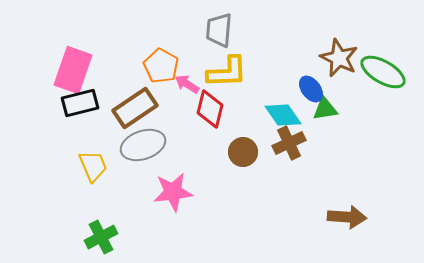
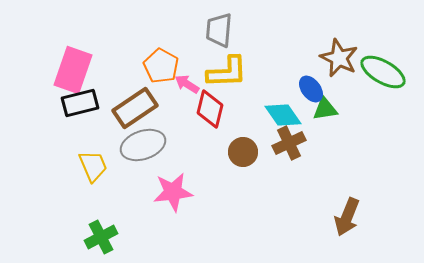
brown arrow: rotated 108 degrees clockwise
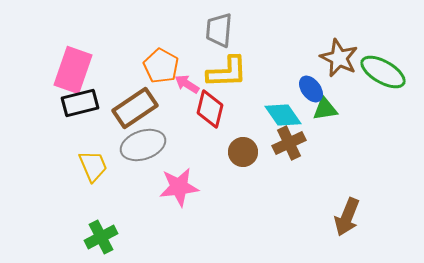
pink star: moved 6 px right, 5 px up
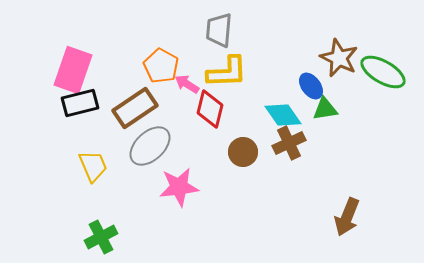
blue ellipse: moved 3 px up
gray ellipse: moved 7 px right, 1 px down; rotated 24 degrees counterclockwise
